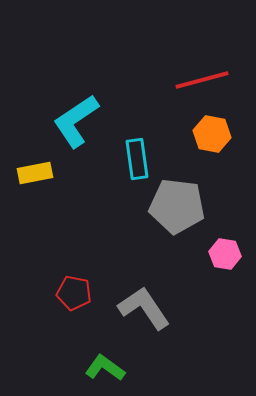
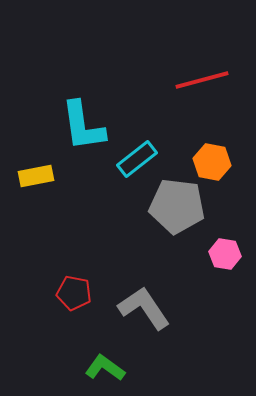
cyan L-shape: moved 7 px right, 5 px down; rotated 64 degrees counterclockwise
orange hexagon: moved 28 px down
cyan rectangle: rotated 60 degrees clockwise
yellow rectangle: moved 1 px right, 3 px down
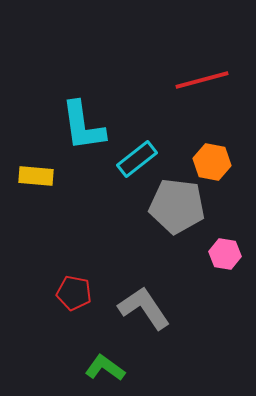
yellow rectangle: rotated 16 degrees clockwise
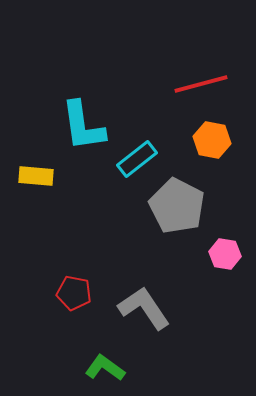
red line: moved 1 px left, 4 px down
orange hexagon: moved 22 px up
gray pentagon: rotated 20 degrees clockwise
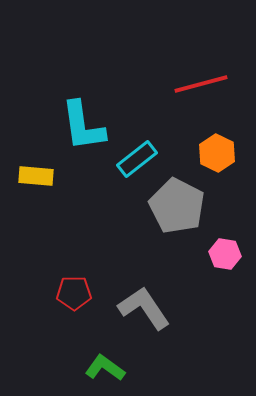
orange hexagon: moved 5 px right, 13 px down; rotated 15 degrees clockwise
red pentagon: rotated 12 degrees counterclockwise
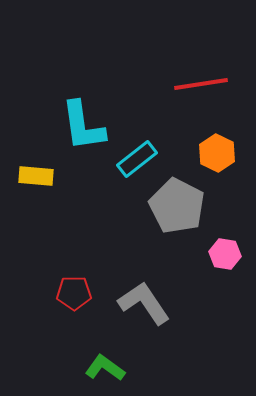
red line: rotated 6 degrees clockwise
gray L-shape: moved 5 px up
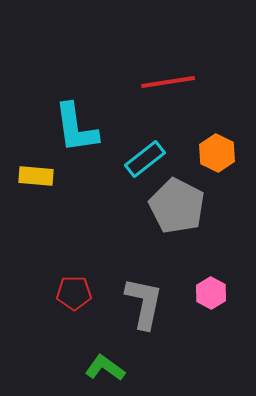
red line: moved 33 px left, 2 px up
cyan L-shape: moved 7 px left, 2 px down
cyan rectangle: moved 8 px right
pink hexagon: moved 14 px left, 39 px down; rotated 20 degrees clockwise
gray L-shape: rotated 46 degrees clockwise
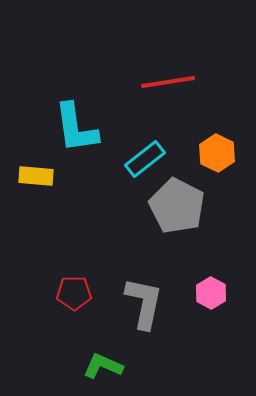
green L-shape: moved 2 px left, 2 px up; rotated 12 degrees counterclockwise
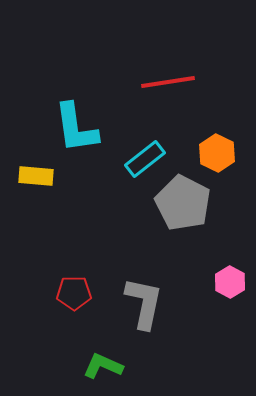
gray pentagon: moved 6 px right, 3 px up
pink hexagon: moved 19 px right, 11 px up
